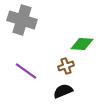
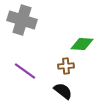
brown cross: rotated 14 degrees clockwise
purple line: moved 1 px left
black semicircle: rotated 60 degrees clockwise
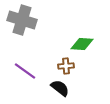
black semicircle: moved 3 px left, 3 px up
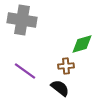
gray cross: rotated 8 degrees counterclockwise
green diamond: rotated 20 degrees counterclockwise
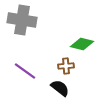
green diamond: rotated 30 degrees clockwise
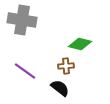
green diamond: moved 2 px left
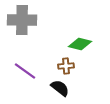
gray cross: rotated 8 degrees counterclockwise
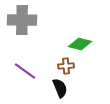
black semicircle: rotated 30 degrees clockwise
